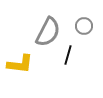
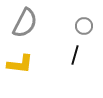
gray semicircle: moved 23 px left, 9 px up
black line: moved 7 px right
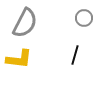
gray circle: moved 8 px up
yellow L-shape: moved 1 px left, 5 px up
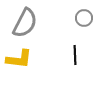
black line: rotated 18 degrees counterclockwise
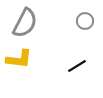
gray circle: moved 1 px right, 3 px down
black line: moved 2 px right, 11 px down; rotated 60 degrees clockwise
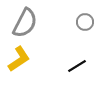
gray circle: moved 1 px down
yellow L-shape: rotated 40 degrees counterclockwise
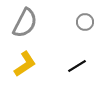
yellow L-shape: moved 6 px right, 5 px down
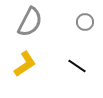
gray semicircle: moved 5 px right, 1 px up
black line: rotated 66 degrees clockwise
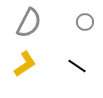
gray semicircle: moved 1 px left, 1 px down
